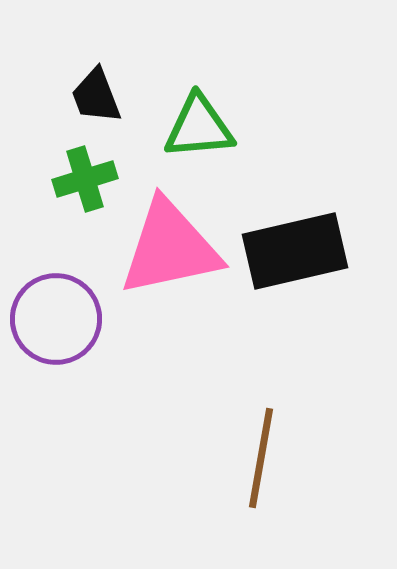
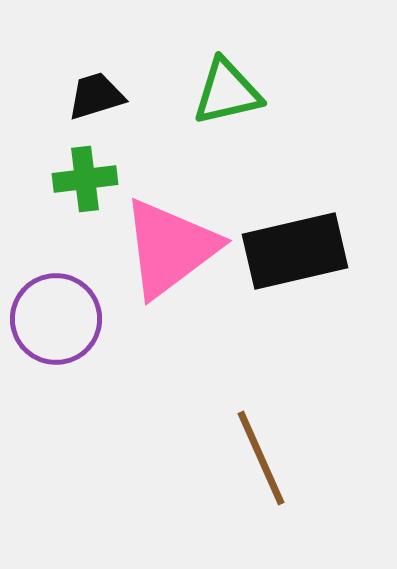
black trapezoid: rotated 94 degrees clockwise
green triangle: moved 28 px right, 35 px up; rotated 8 degrees counterclockwise
green cross: rotated 10 degrees clockwise
pink triangle: rotated 25 degrees counterclockwise
brown line: rotated 34 degrees counterclockwise
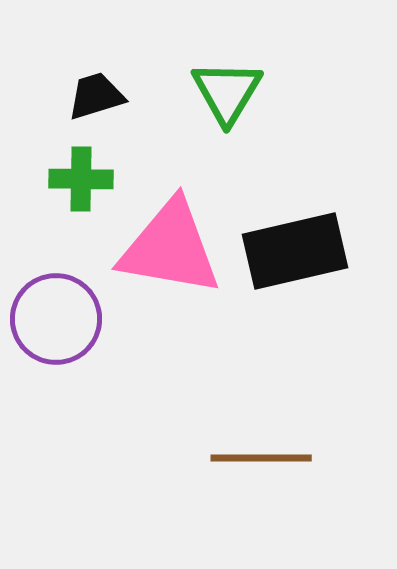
green triangle: rotated 46 degrees counterclockwise
green cross: moved 4 px left; rotated 8 degrees clockwise
pink triangle: rotated 47 degrees clockwise
brown line: rotated 66 degrees counterclockwise
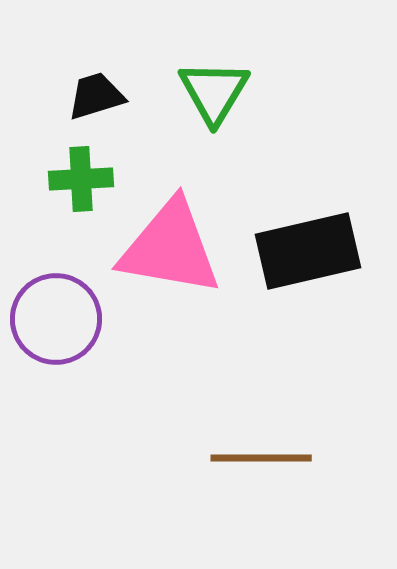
green triangle: moved 13 px left
green cross: rotated 4 degrees counterclockwise
black rectangle: moved 13 px right
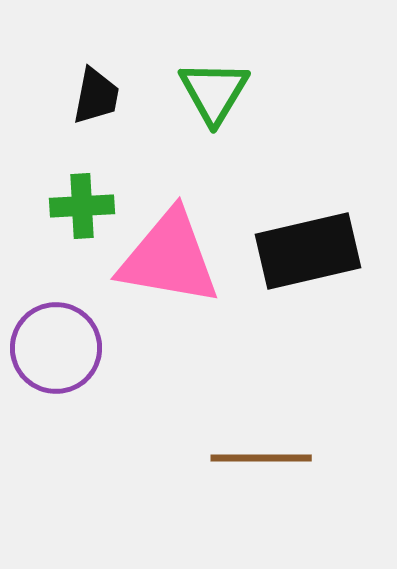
black trapezoid: rotated 118 degrees clockwise
green cross: moved 1 px right, 27 px down
pink triangle: moved 1 px left, 10 px down
purple circle: moved 29 px down
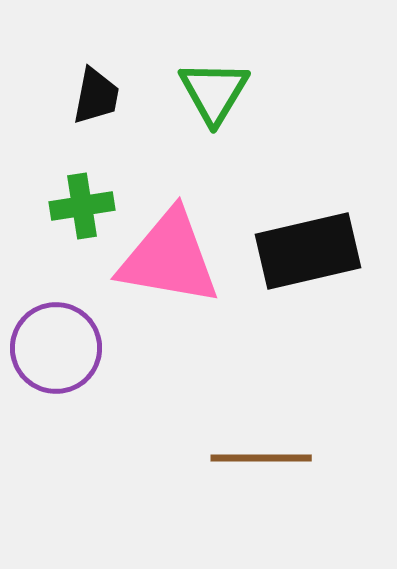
green cross: rotated 6 degrees counterclockwise
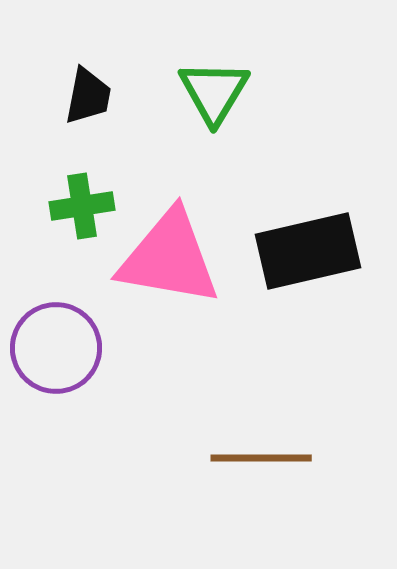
black trapezoid: moved 8 px left
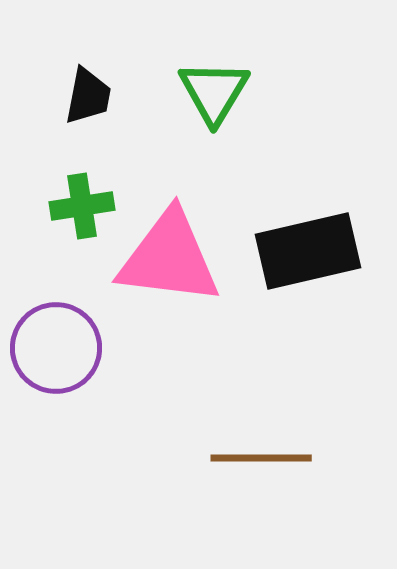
pink triangle: rotated 3 degrees counterclockwise
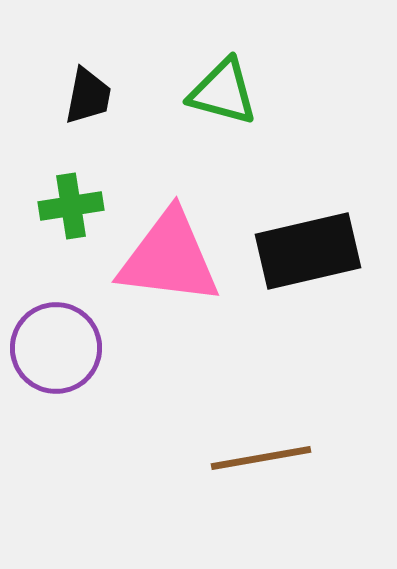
green triangle: moved 9 px right; rotated 46 degrees counterclockwise
green cross: moved 11 px left
brown line: rotated 10 degrees counterclockwise
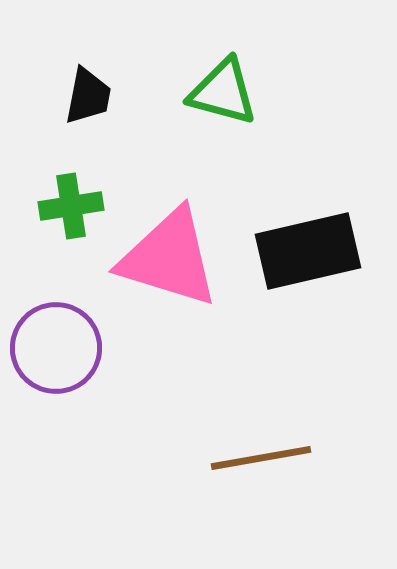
pink triangle: rotated 10 degrees clockwise
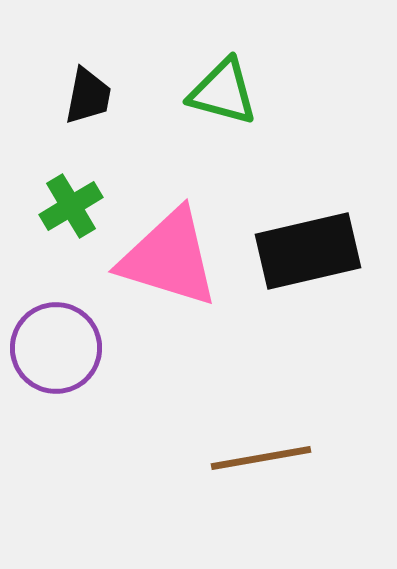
green cross: rotated 22 degrees counterclockwise
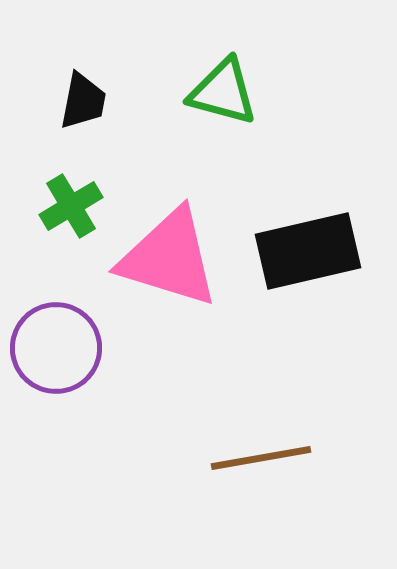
black trapezoid: moved 5 px left, 5 px down
